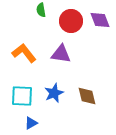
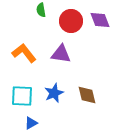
brown diamond: moved 1 px up
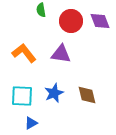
purple diamond: moved 1 px down
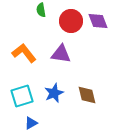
purple diamond: moved 2 px left
cyan square: rotated 20 degrees counterclockwise
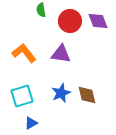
red circle: moved 1 px left
blue star: moved 7 px right
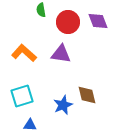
red circle: moved 2 px left, 1 px down
orange L-shape: rotated 10 degrees counterclockwise
blue star: moved 2 px right, 12 px down
blue triangle: moved 1 px left, 2 px down; rotated 32 degrees clockwise
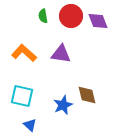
green semicircle: moved 2 px right, 6 px down
red circle: moved 3 px right, 6 px up
cyan square: rotated 30 degrees clockwise
blue triangle: rotated 40 degrees clockwise
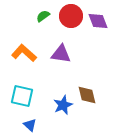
green semicircle: rotated 64 degrees clockwise
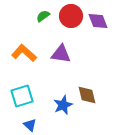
cyan square: rotated 30 degrees counterclockwise
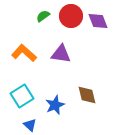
cyan square: rotated 15 degrees counterclockwise
blue star: moved 8 px left
